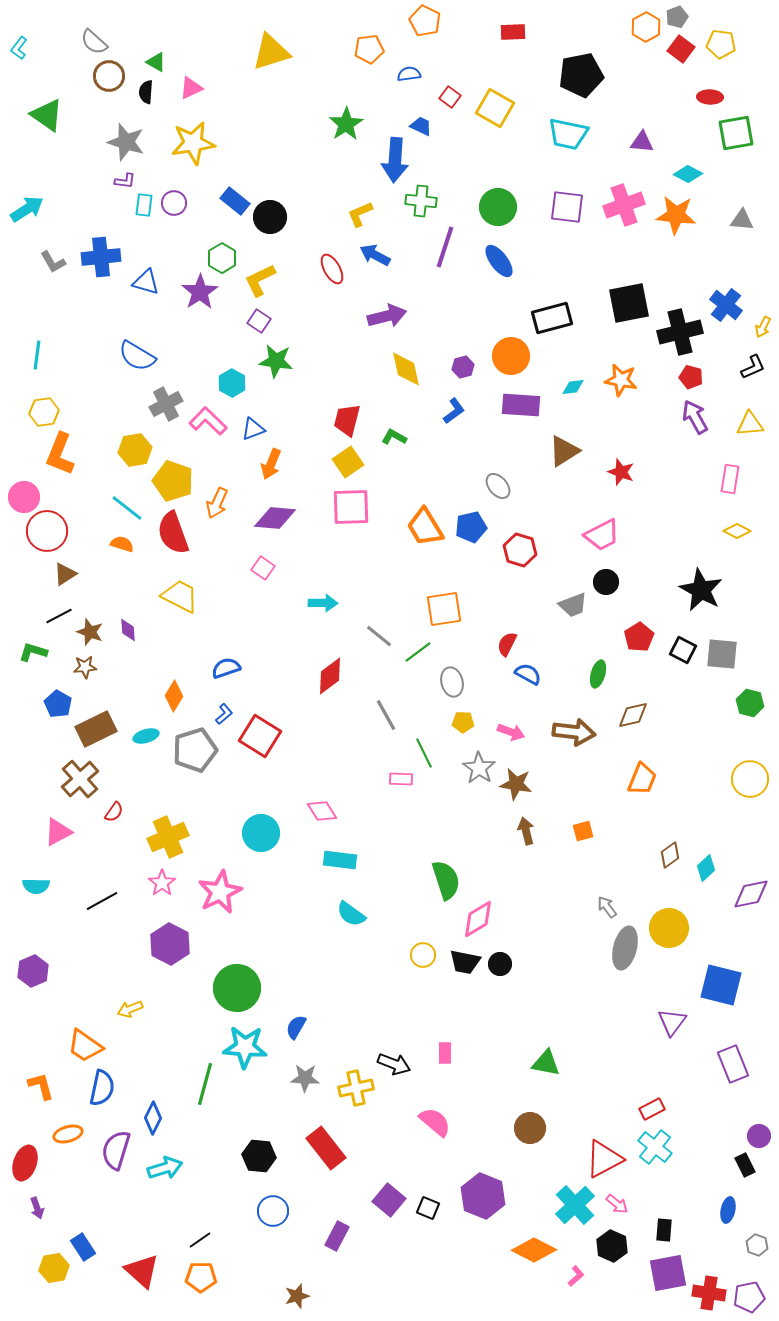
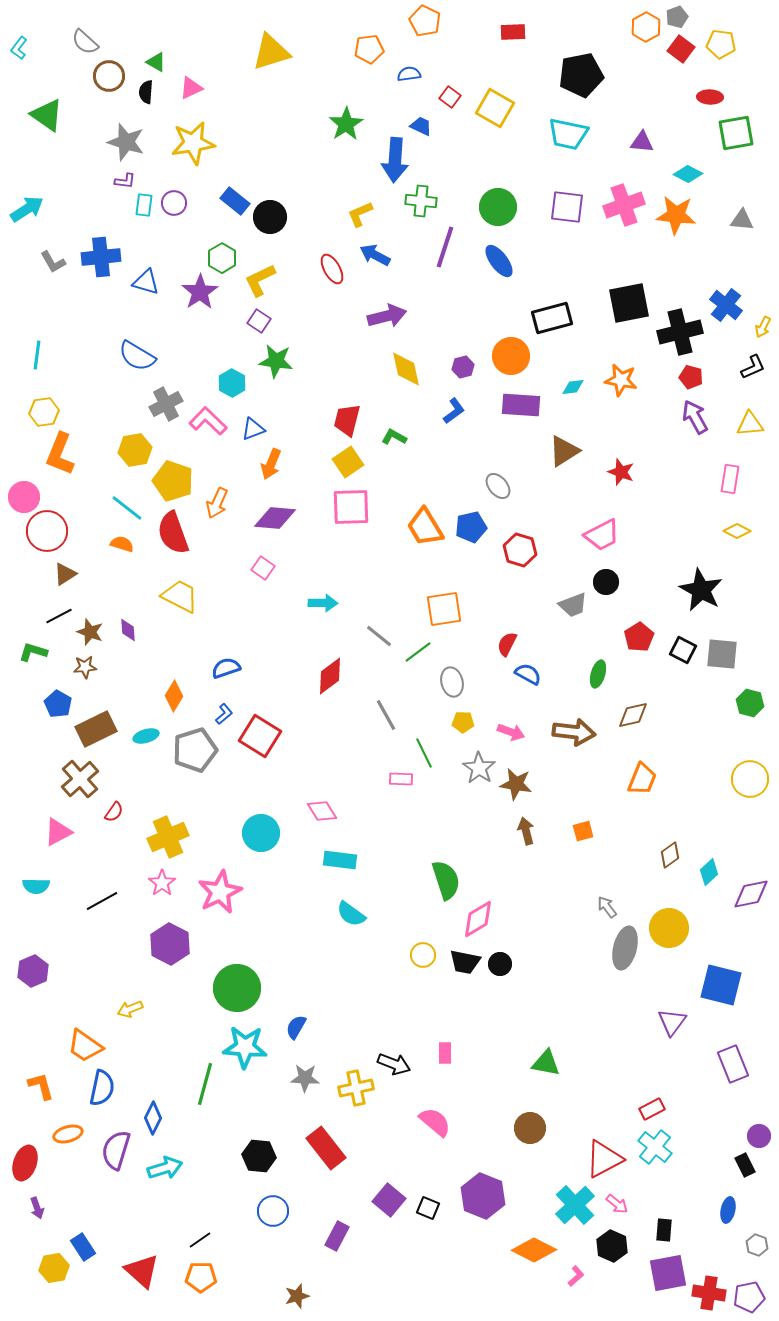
gray semicircle at (94, 42): moved 9 px left
cyan diamond at (706, 868): moved 3 px right, 4 px down
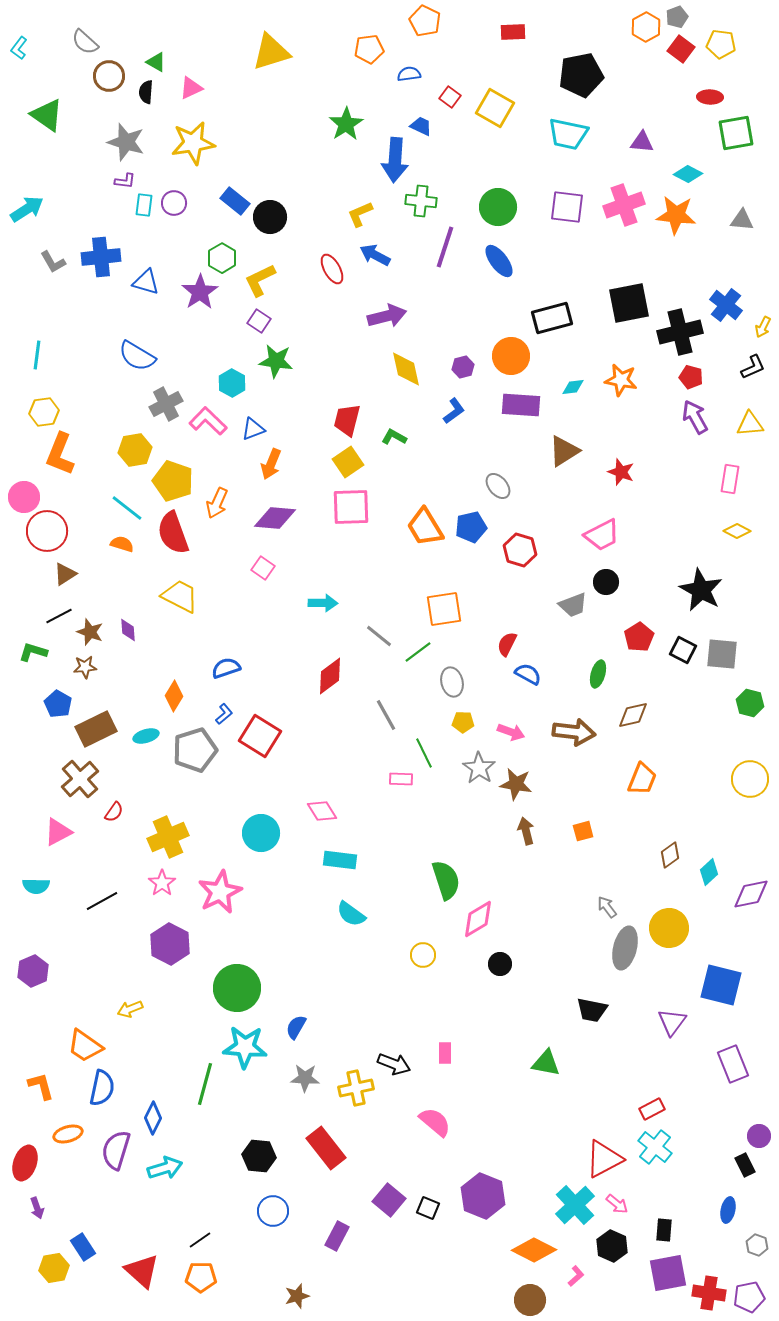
black trapezoid at (465, 962): moved 127 px right, 48 px down
brown circle at (530, 1128): moved 172 px down
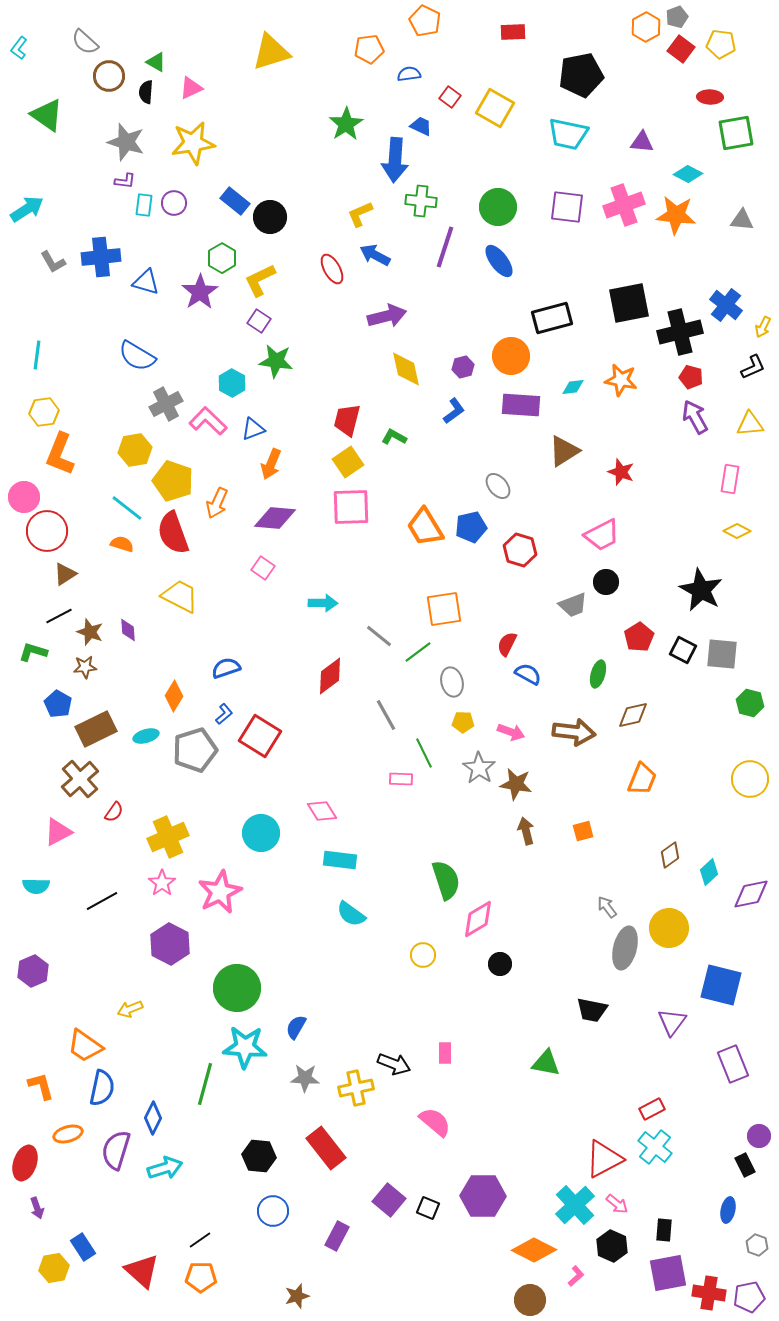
purple hexagon at (483, 1196): rotated 21 degrees counterclockwise
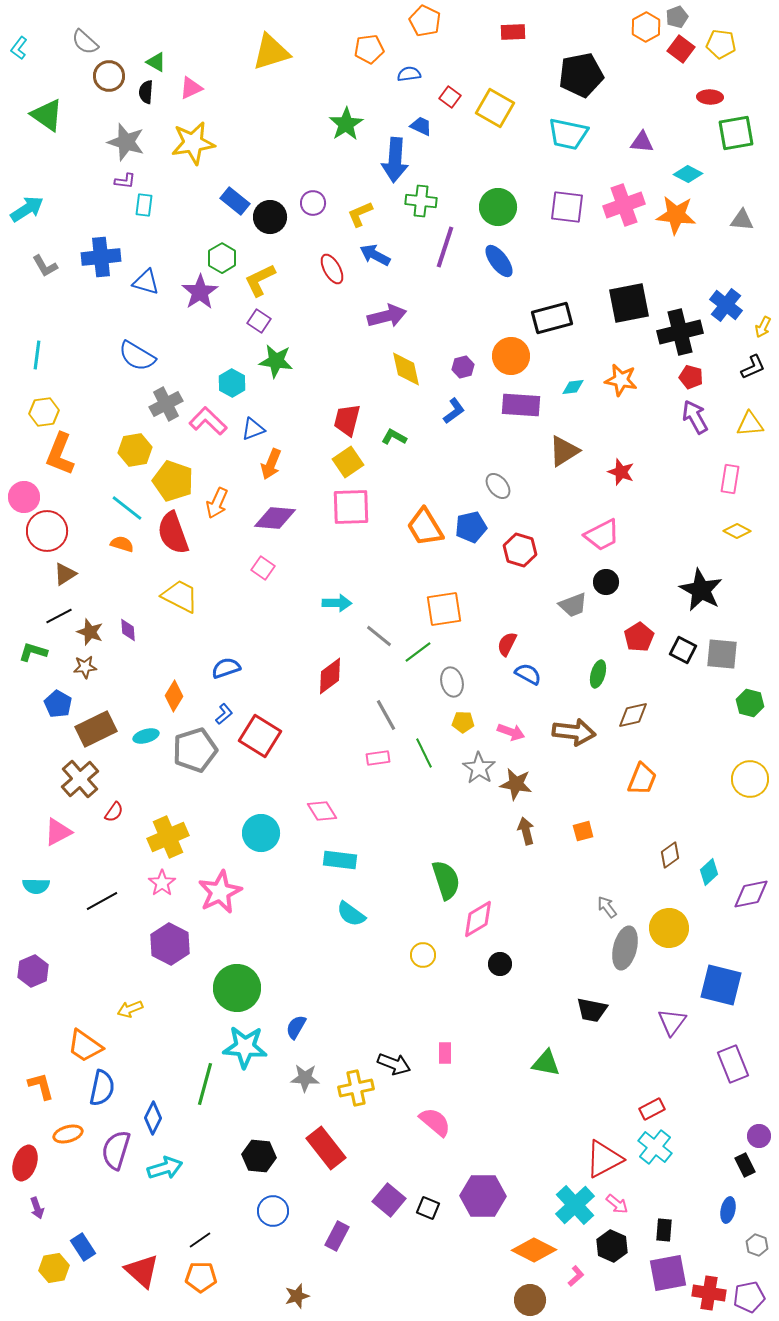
purple circle at (174, 203): moved 139 px right
gray L-shape at (53, 262): moved 8 px left, 4 px down
cyan arrow at (323, 603): moved 14 px right
pink rectangle at (401, 779): moved 23 px left, 21 px up; rotated 10 degrees counterclockwise
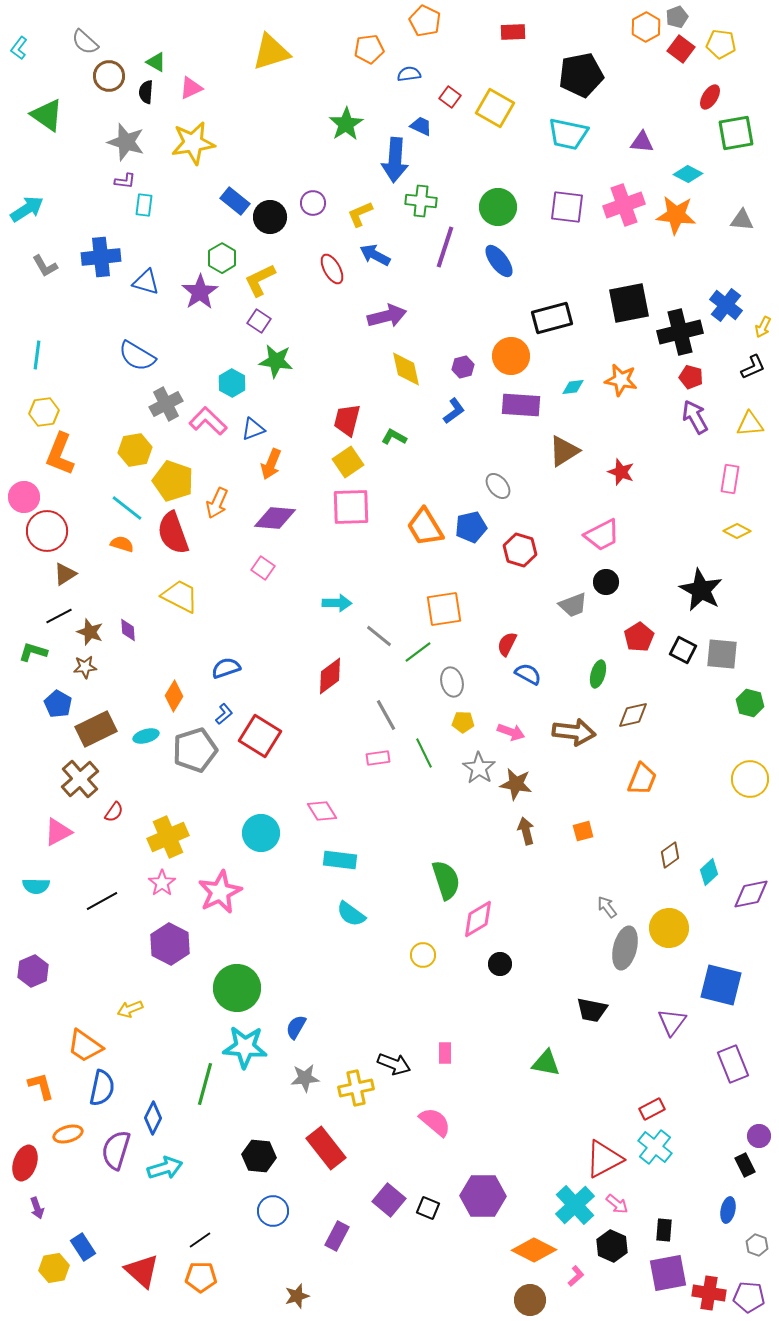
red ellipse at (710, 97): rotated 60 degrees counterclockwise
gray star at (305, 1078): rotated 8 degrees counterclockwise
purple pentagon at (749, 1297): rotated 16 degrees clockwise
